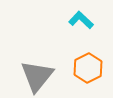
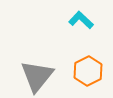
orange hexagon: moved 3 px down
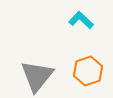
orange hexagon: rotated 8 degrees clockwise
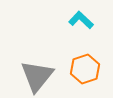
orange hexagon: moved 3 px left, 2 px up
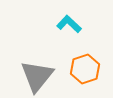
cyan L-shape: moved 12 px left, 4 px down
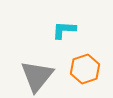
cyan L-shape: moved 5 px left, 6 px down; rotated 40 degrees counterclockwise
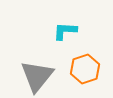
cyan L-shape: moved 1 px right, 1 px down
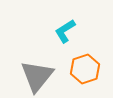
cyan L-shape: rotated 35 degrees counterclockwise
